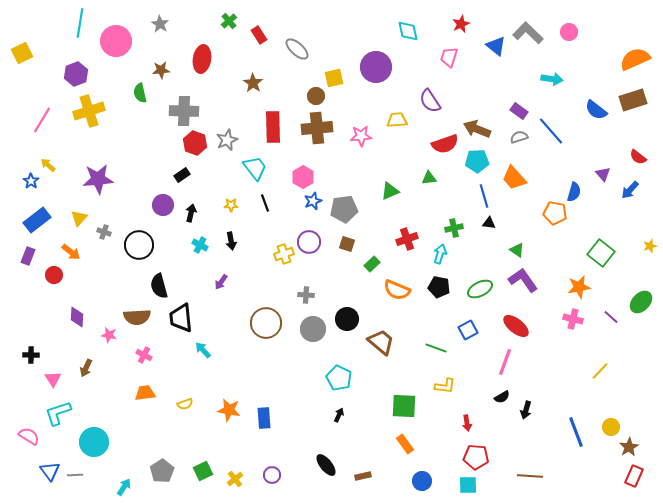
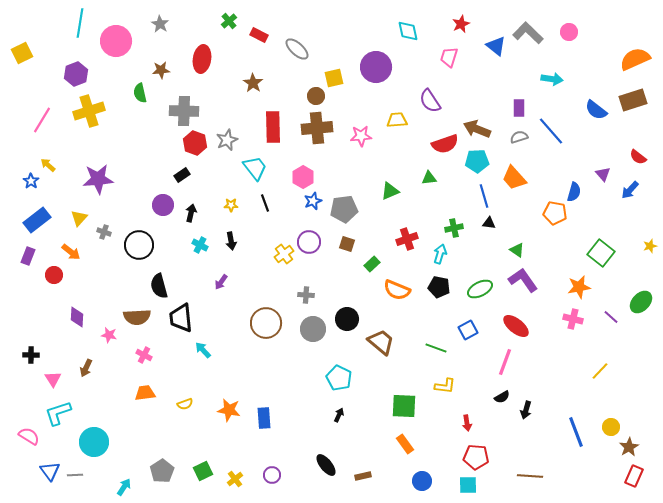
red rectangle at (259, 35): rotated 30 degrees counterclockwise
purple rectangle at (519, 111): moved 3 px up; rotated 54 degrees clockwise
yellow cross at (284, 254): rotated 18 degrees counterclockwise
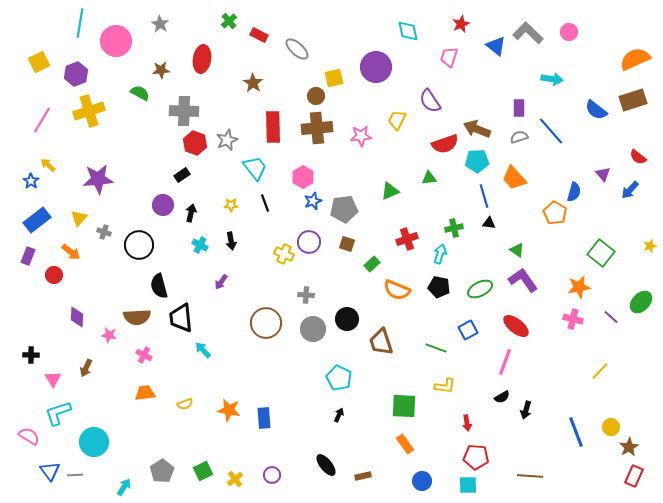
yellow square at (22, 53): moved 17 px right, 9 px down
green semicircle at (140, 93): rotated 132 degrees clockwise
yellow trapezoid at (397, 120): rotated 60 degrees counterclockwise
orange pentagon at (555, 213): rotated 20 degrees clockwise
yellow cross at (284, 254): rotated 30 degrees counterclockwise
brown trapezoid at (381, 342): rotated 148 degrees counterclockwise
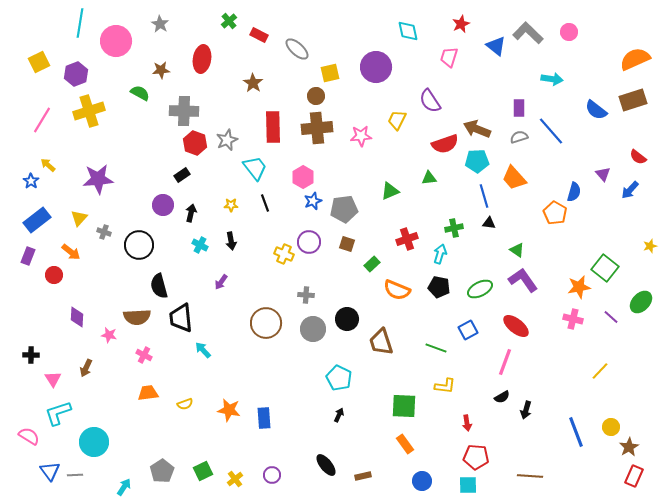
yellow square at (334, 78): moved 4 px left, 5 px up
green square at (601, 253): moved 4 px right, 15 px down
orange trapezoid at (145, 393): moved 3 px right
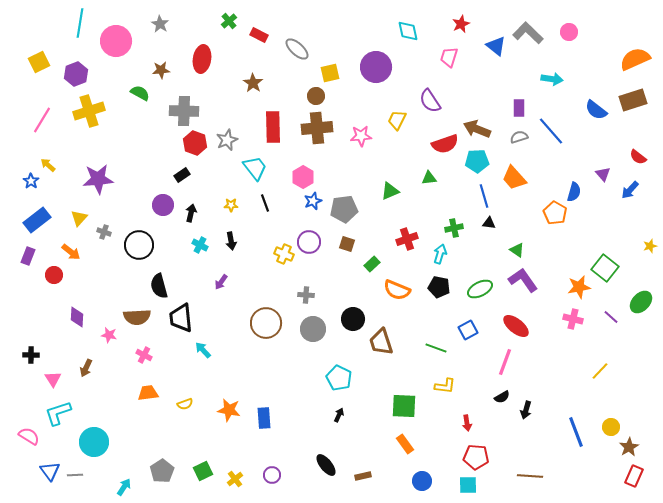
black circle at (347, 319): moved 6 px right
